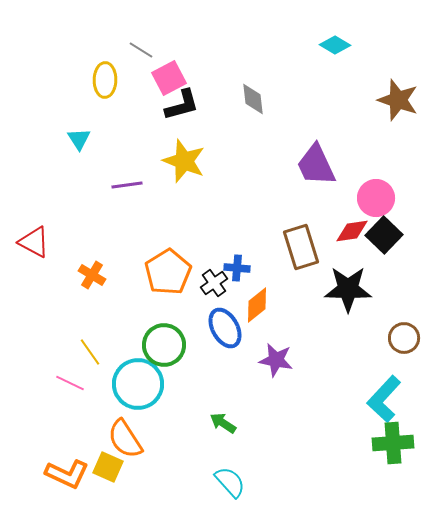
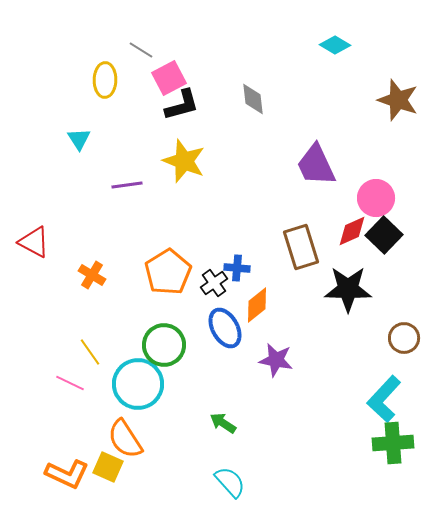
red diamond: rotated 16 degrees counterclockwise
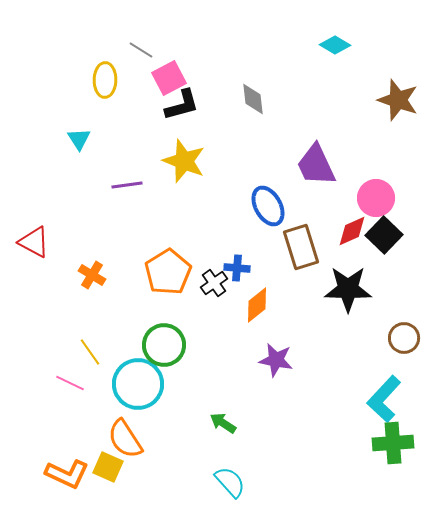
blue ellipse: moved 43 px right, 122 px up
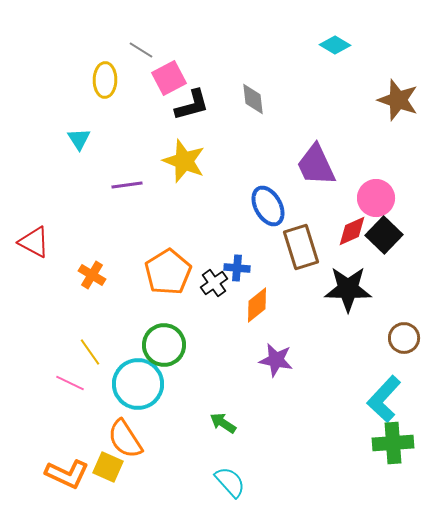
black L-shape: moved 10 px right
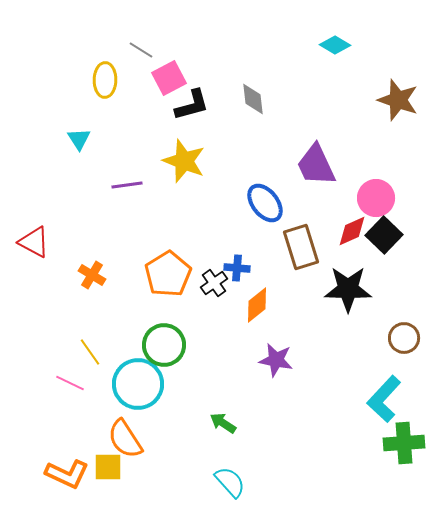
blue ellipse: moved 3 px left, 3 px up; rotated 9 degrees counterclockwise
orange pentagon: moved 2 px down
green cross: moved 11 px right
yellow square: rotated 24 degrees counterclockwise
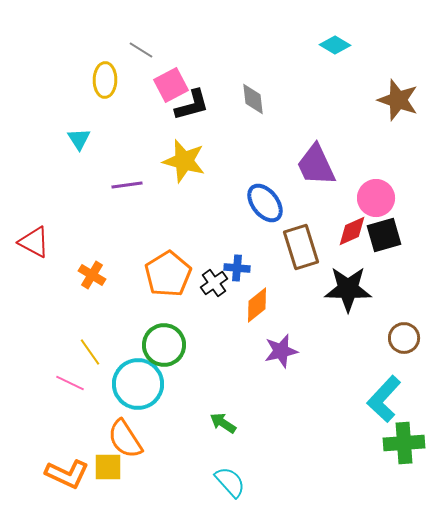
pink square: moved 2 px right, 7 px down
yellow star: rotated 6 degrees counterclockwise
black square: rotated 30 degrees clockwise
purple star: moved 5 px right, 9 px up; rotated 24 degrees counterclockwise
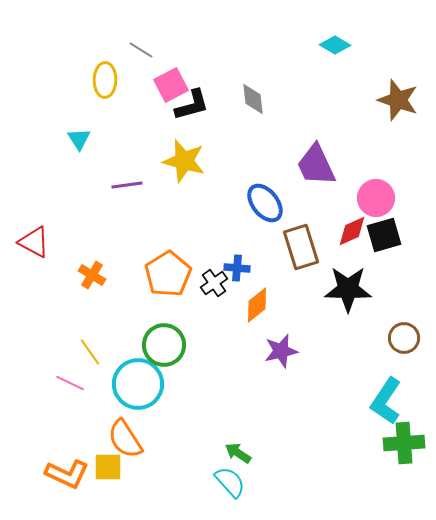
cyan L-shape: moved 2 px right, 2 px down; rotated 9 degrees counterclockwise
green arrow: moved 15 px right, 30 px down
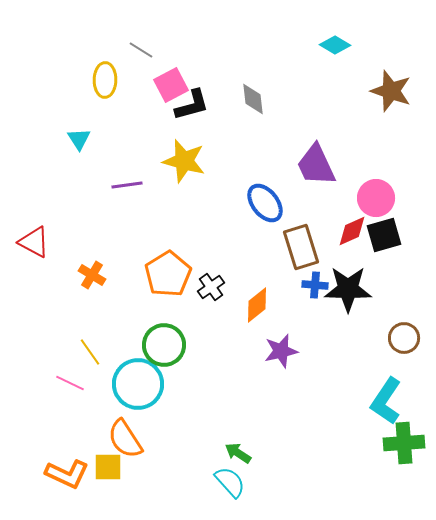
brown star: moved 7 px left, 9 px up
blue cross: moved 78 px right, 17 px down
black cross: moved 3 px left, 4 px down
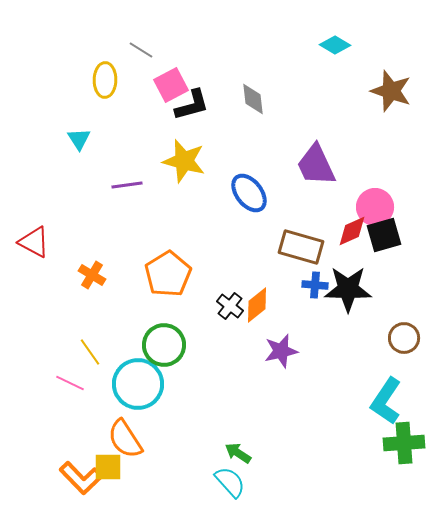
pink circle: moved 1 px left, 9 px down
blue ellipse: moved 16 px left, 10 px up
brown rectangle: rotated 57 degrees counterclockwise
black cross: moved 19 px right, 19 px down; rotated 16 degrees counterclockwise
orange L-shape: moved 14 px right, 4 px down; rotated 21 degrees clockwise
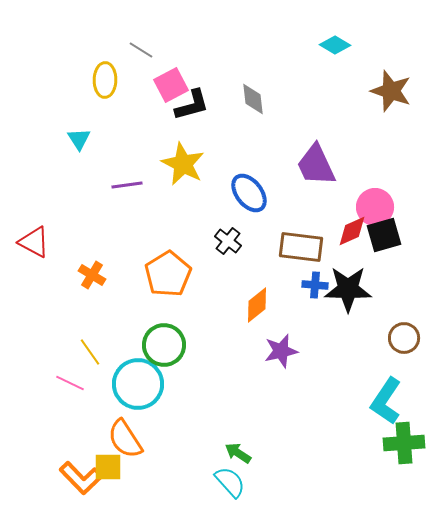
yellow star: moved 1 px left, 3 px down; rotated 12 degrees clockwise
brown rectangle: rotated 9 degrees counterclockwise
black cross: moved 2 px left, 65 px up
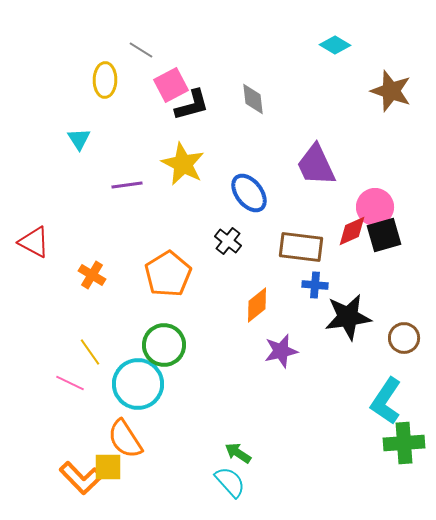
black star: moved 28 px down; rotated 9 degrees counterclockwise
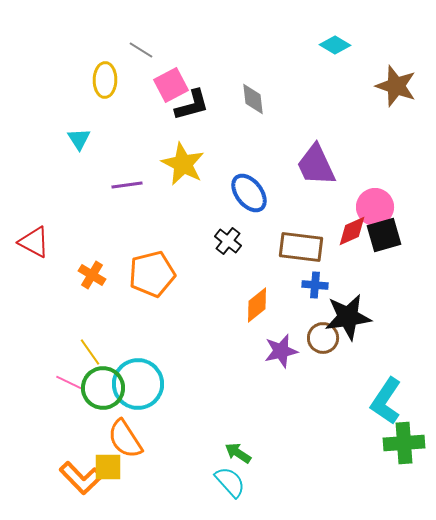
brown star: moved 5 px right, 5 px up
orange pentagon: moved 16 px left; rotated 18 degrees clockwise
brown circle: moved 81 px left
green circle: moved 61 px left, 43 px down
